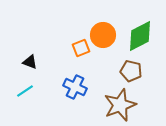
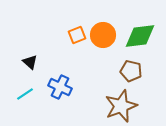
green diamond: rotated 20 degrees clockwise
orange square: moved 4 px left, 13 px up
black triangle: rotated 21 degrees clockwise
blue cross: moved 15 px left
cyan line: moved 3 px down
brown star: moved 1 px right, 1 px down
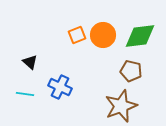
cyan line: rotated 42 degrees clockwise
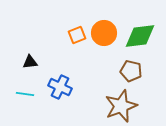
orange circle: moved 1 px right, 2 px up
black triangle: rotated 49 degrees counterclockwise
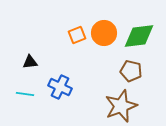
green diamond: moved 1 px left
